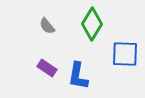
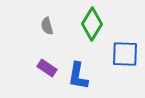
gray semicircle: rotated 24 degrees clockwise
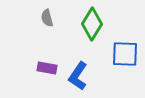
gray semicircle: moved 8 px up
purple rectangle: rotated 24 degrees counterclockwise
blue L-shape: rotated 24 degrees clockwise
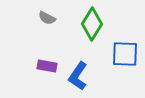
gray semicircle: rotated 48 degrees counterclockwise
purple rectangle: moved 2 px up
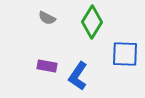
green diamond: moved 2 px up
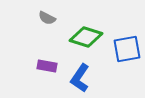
green diamond: moved 6 px left, 15 px down; rotated 76 degrees clockwise
blue square: moved 2 px right, 5 px up; rotated 12 degrees counterclockwise
blue L-shape: moved 2 px right, 2 px down
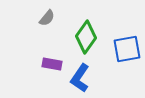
gray semicircle: rotated 78 degrees counterclockwise
green diamond: rotated 72 degrees counterclockwise
purple rectangle: moved 5 px right, 2 px up
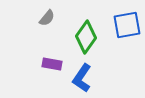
blue square: moved 24 px up
blue L-shape: moved 2 px right
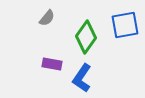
blue square: moved 2 px left
